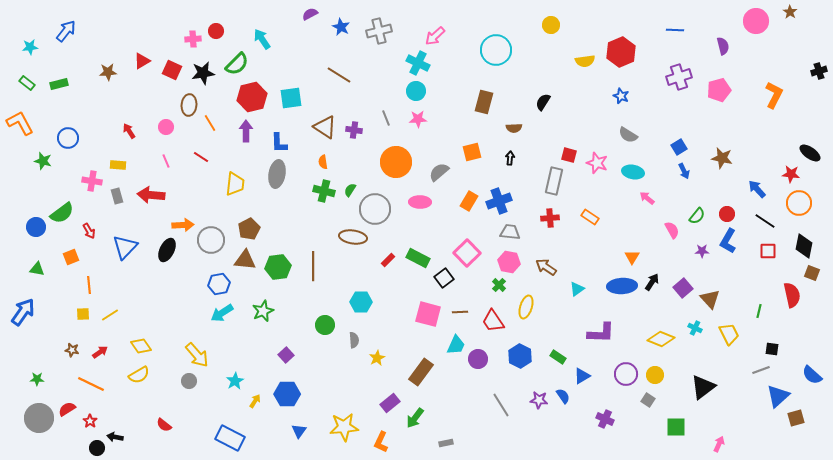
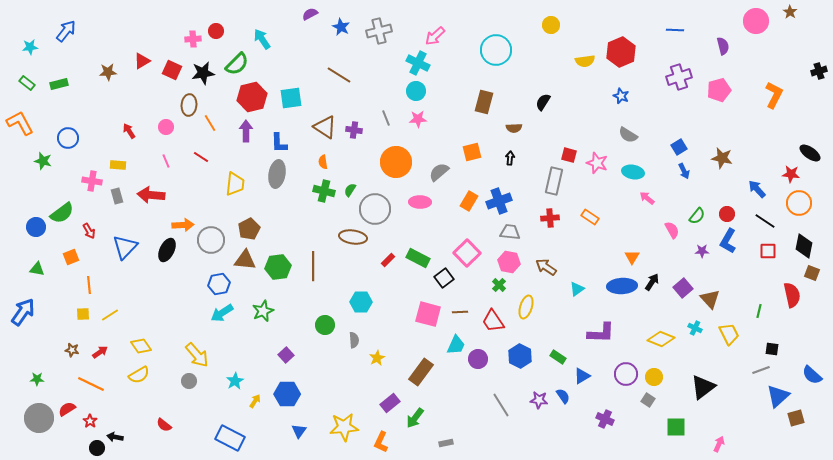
yellow circle at (655, 375): moved 1 px left, 2 px down
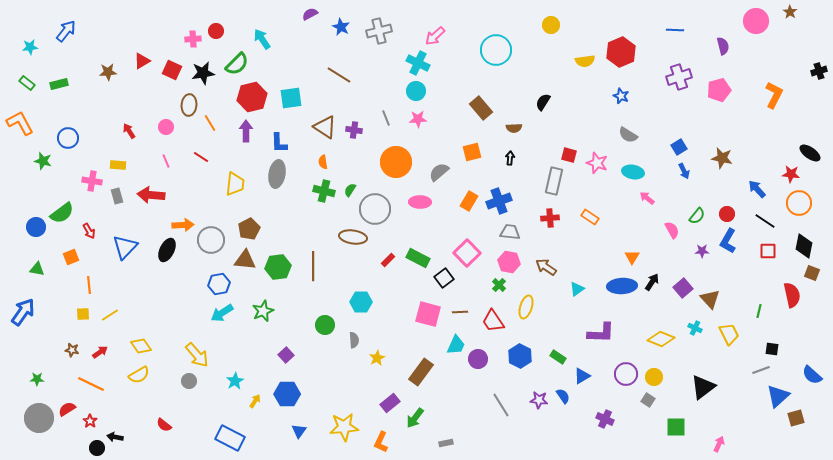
brown rectangle at (484, 102): moved 3 px left, 6 px down; rotated 55 degrees counterclockwise
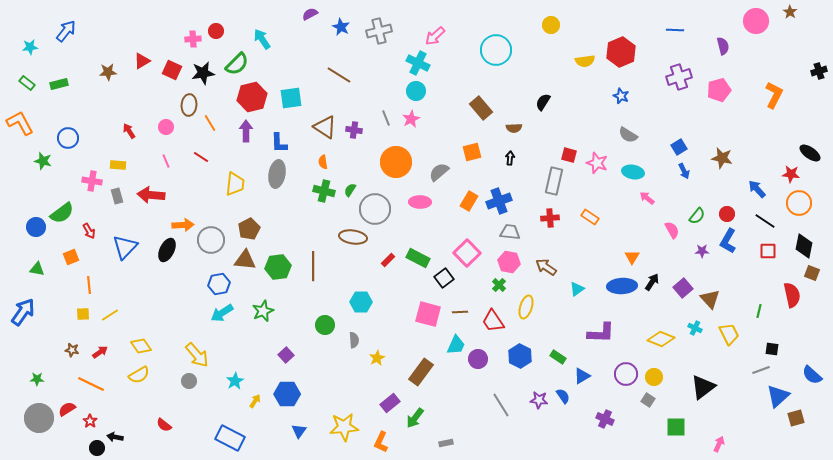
pink star at (418, 119): moved 7 px left; rotated 24 degrees counterclockwise
